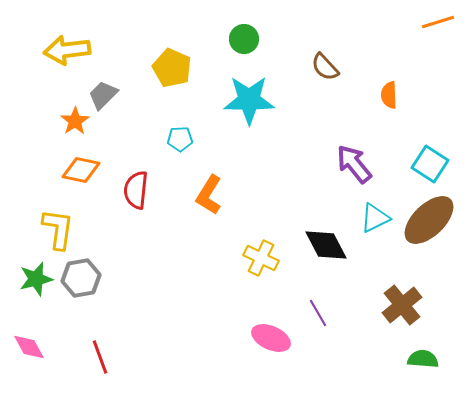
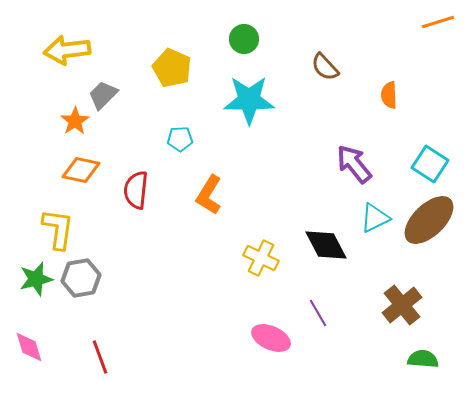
pink diamond: rotated 12 degrees clockwise
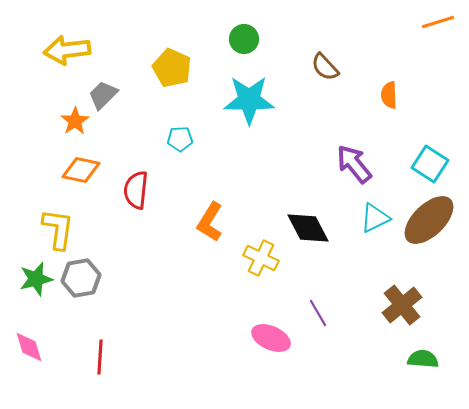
orange L-shape: moved 1 px right, 27 px down
black diamond: moved 18 px left, 17 px up
red line: rotated 24 degrees clockwise
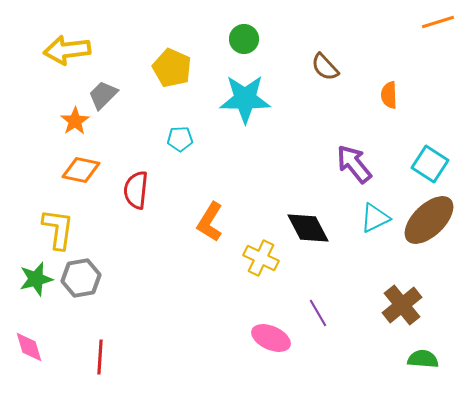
cyan star: moved 4 px left, 1 px up
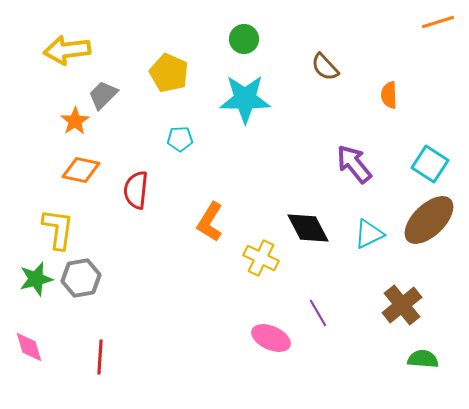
yellow pentagon: moved 3 px left, 5 px down
cyan triangle: moved 6 px left, 16 px down
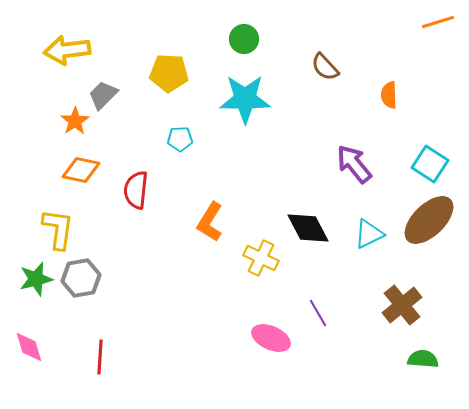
yellow pentagon: rotated 21 degrees counterclockwise
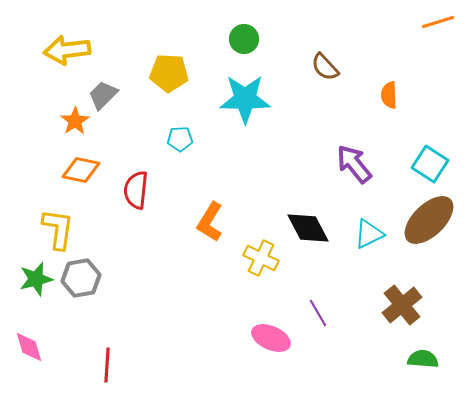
red line: moved 7 px right, 8 px down
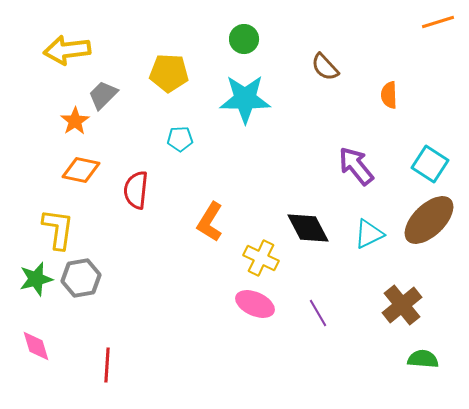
purple arrow: moved 2 px right, 2 px down
pink ellipse: moved 16 px left, 34 px up
pink diamond: moved 7 px right, 1 px up
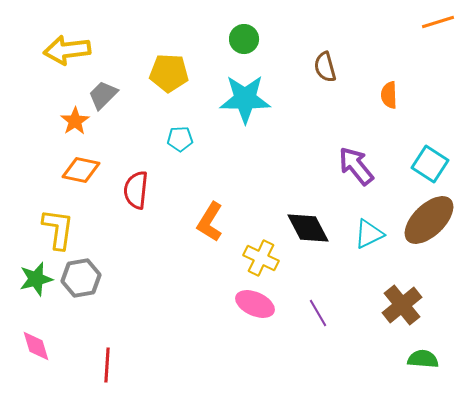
brown semicircle: rotated 28 degrees clockwise
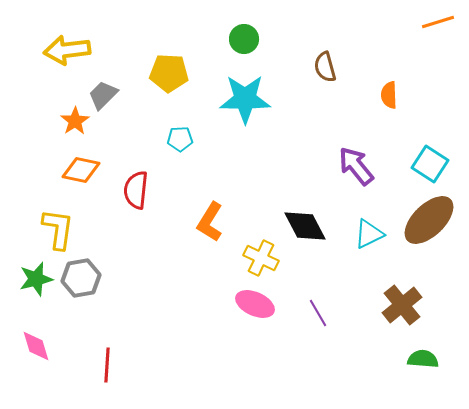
black diamond: moved 3 px left, 2 px up
